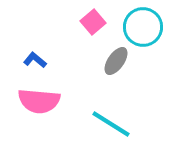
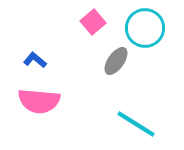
cyan circle: moved 2 px right, 1 px down
cyan line: moved 25 px right
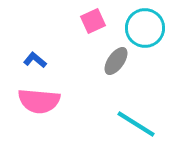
pink square: moved 1 px up; rotated 15 degrees clockwise
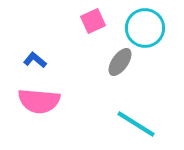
gray ellipse: moved 4 px right, 1 px down
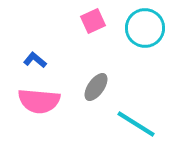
gray ellipse: moved 24 px left, 25 px down
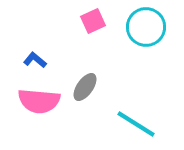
cyan circle: moved 1 px right, 1 px up
gray ellipse: moved 11 px left
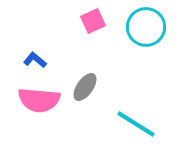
pink semicircle: moved 1 px up
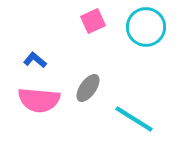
gray ellipse: moved 3 px right, 1 px down
cyan line: moved 2 px left, 5 px up
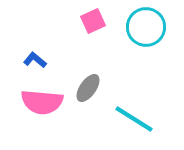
pink semicircle: moved 3 px right, 2 px down
